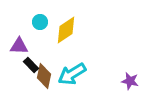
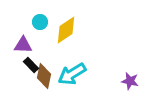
purple triangle: moved 4 px right, 1 px up
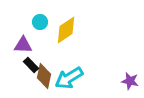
cyan arrow: moved 3 px left, 4 px down
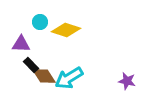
yellow diamond: rotated 52 degrees clockwise
purple triangle: moved 2 px left, 1 px up
brown diamond: rotated 45 degrees counterclockwise
purple star: moved 3 px left
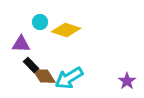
purple star: rotated 24 degrees clockwise
